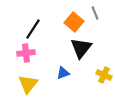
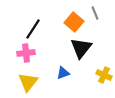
yellow triangle: moved 2 px up
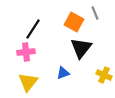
orange square: rotated 12 degrees counterclockwise
pink cross: moved 1 px up
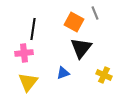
black line: rotated 25 degrees counterclockwise
pink cross: moved 2 px left, 1 px down
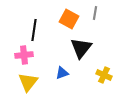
gray line: rotated 32 degrees clockwise
orange square: moved 5 px left, 3 px up
black line: moved 1 px right, 1 px down
pink cross: moved 2 px down
blue triangle: moved 1 px left
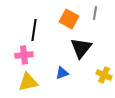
yellow triangle: rotated 40 degrees clockwise
